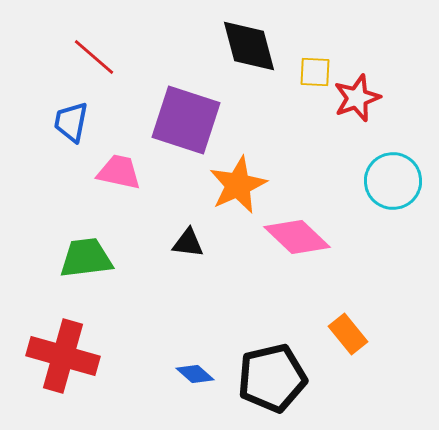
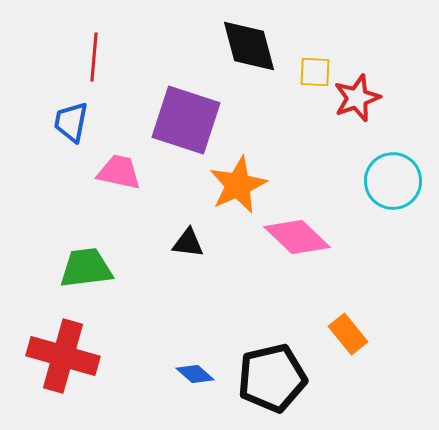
red line: rotated 54 degrees clockwise
green trapezoid: moved 10 px down
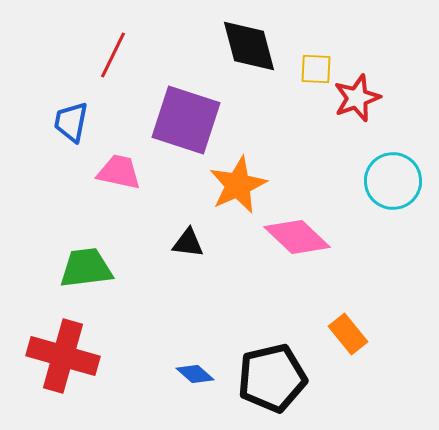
red line: moved 19 px right, 2 px up; rotated 21 degrees clockwise
yellow square: moved 1 px right, 3 px up
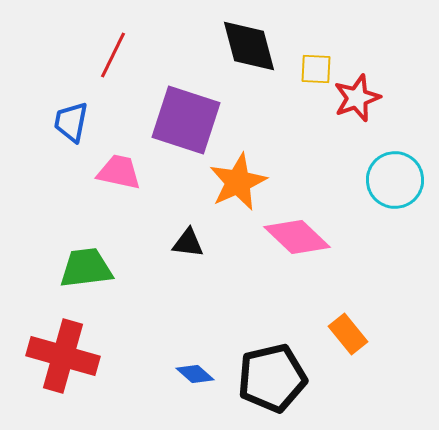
cyan circle: moved 2 px right, 1 px up
orange star: moved 3 px up
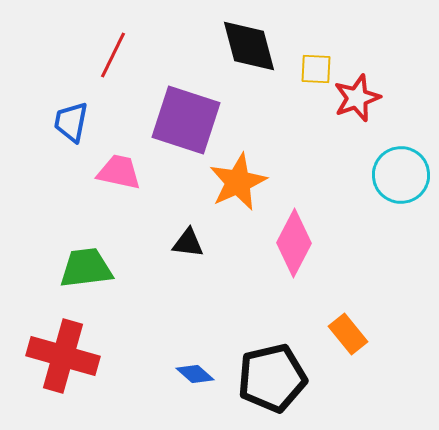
cyan circle: moved 6 px right, 5 px up
pink diamond: moved 3 px left, 6 px down; rotated 74 degrees clockwise
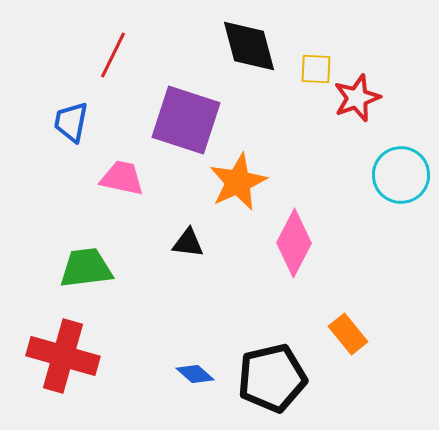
pink trapezoid: moved 3 px right, 6 px down
